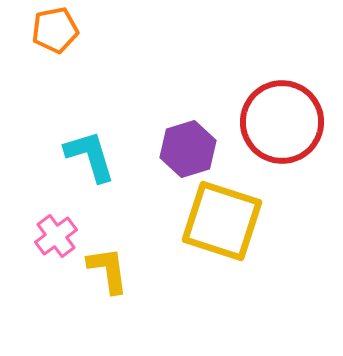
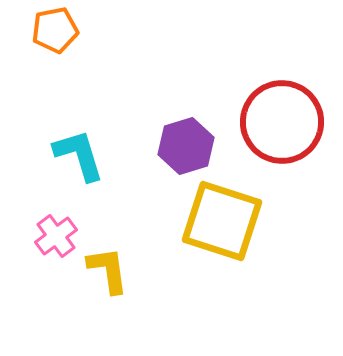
purple hexagon: moved 2 px left, 3 px up
cyan L-shape: moved 11 px left, 1 px up
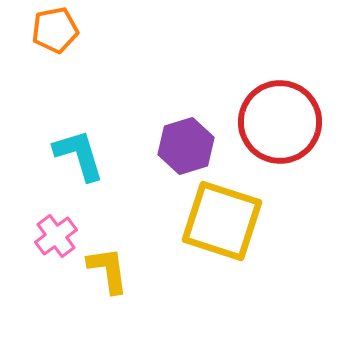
red circle: moved 2 px left
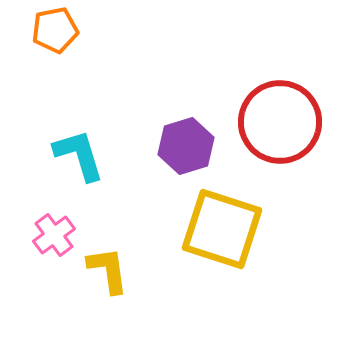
yellow square: moved 8 px down
pink cross: moved 2 px left, 1 px up
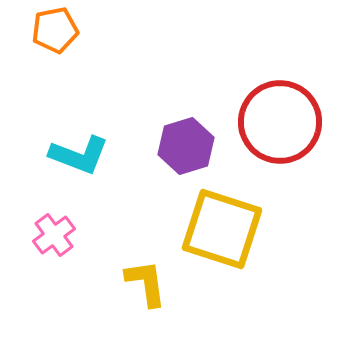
cyan L-shape: rotated 128 degrees clockwise
yellow L-shape: moved 38 px right, 13 px down
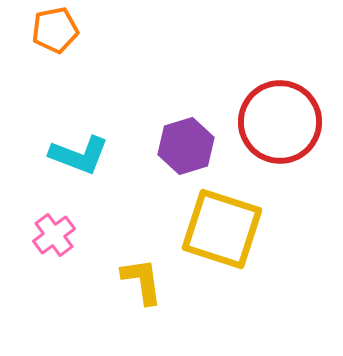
yellow L-shape: moved 4 px left, 2 px up
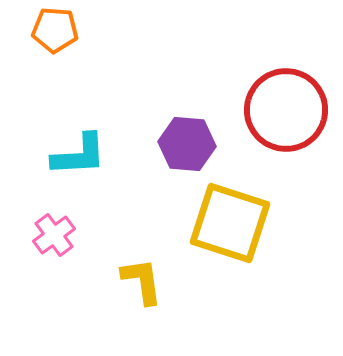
orange pentagon: rotated 15 degrees clockwise
red circle: moved 6 px right, 12 px up
purple hexagon: moved 1 px right, 2 px up; rotated 22 degrees clockwise
cyan L-shape: rotated 24 degrees counterclockwise
yellow square: moved 8 px right, 6 px up
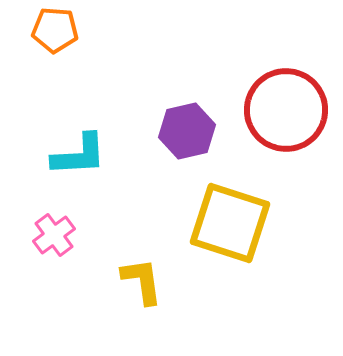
purple hexagon: moved 13 px up; rotated 18 degrees counterclockwise
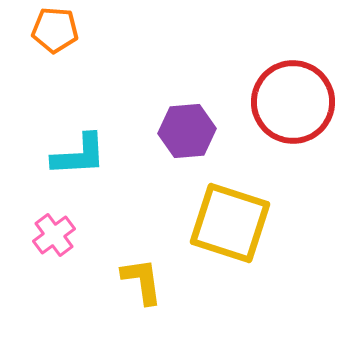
red circle: moved 7 px right, 8 px up
purple hexagon: rotated 8 degrees clockwise
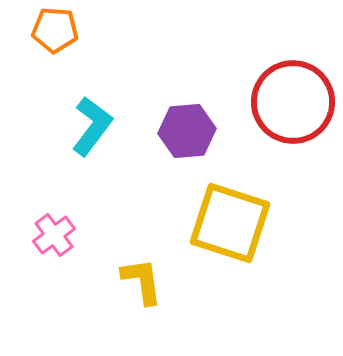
cyan L-shape: moved 13 px right, 29 px up; rotated 50 degrees counterclockwise
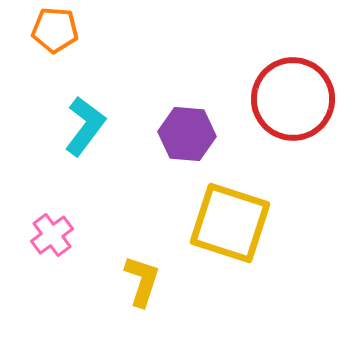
red circle: moved 3 px up
cyan L-shape: moved 7 px left
purple hexagon: moved 3 px down; rotated 10 degrees clockwise
pink cross: moved 2 px left
yellow L-shape: rotated 26 degrees clockwise
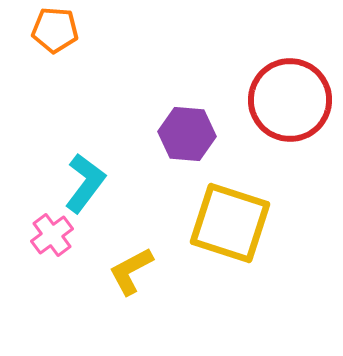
red circle: moved 3 px left, 1 px down
cyan L-shape: moved 57 px down
yellow L-shape: moved 11 px left, 10 px up; rotated 136 degrees counterclockwise
